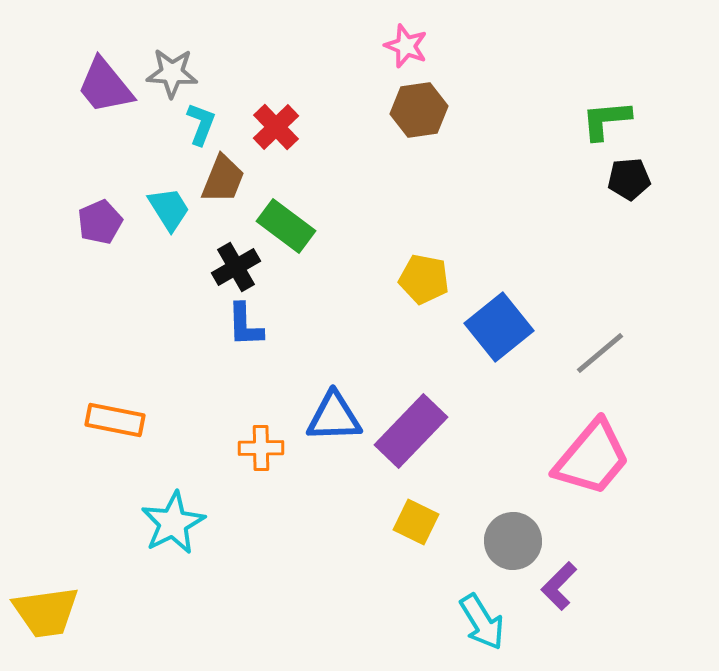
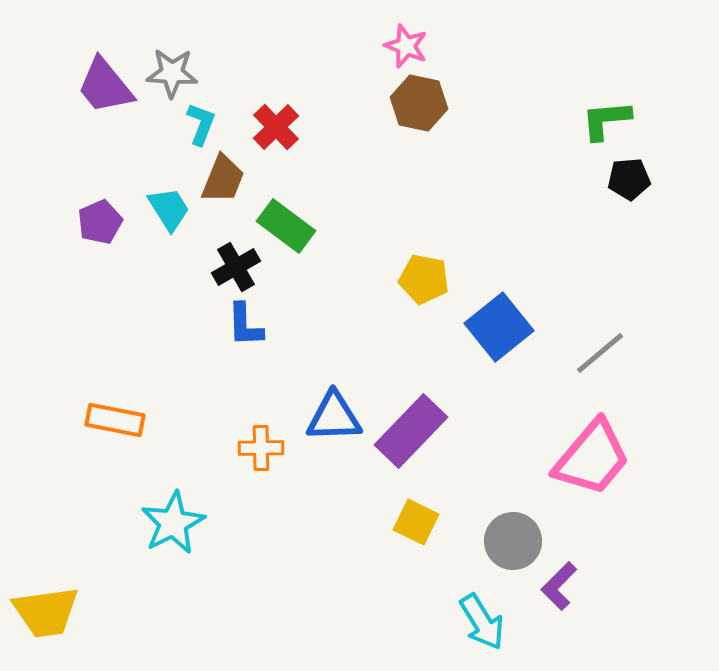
brown hexagon: moved 7 px up; rotated 20 degrees clockwise
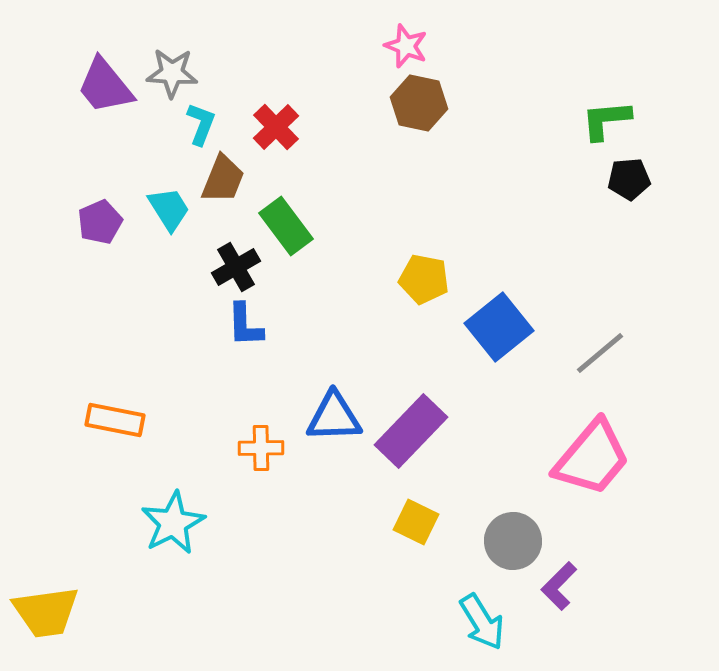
green rectangle: rotated 16 degrees clockwise
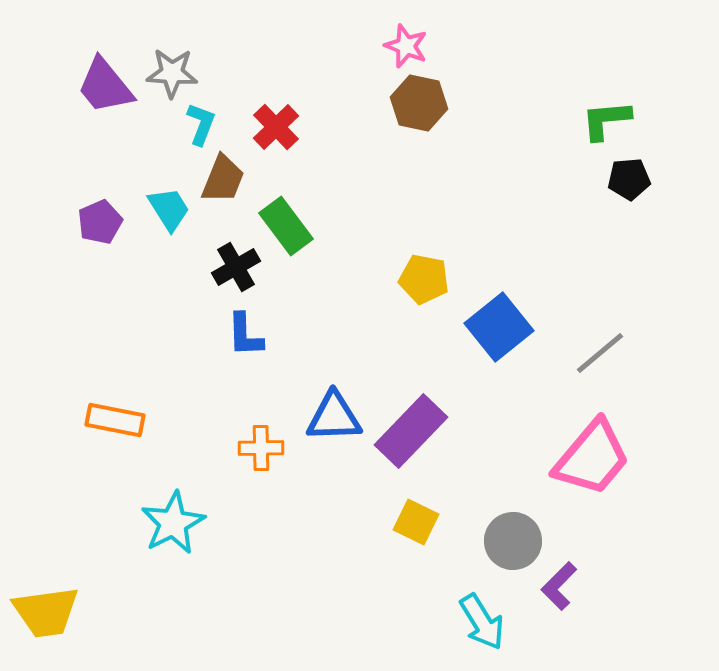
blue L-shape: moved 10 px down
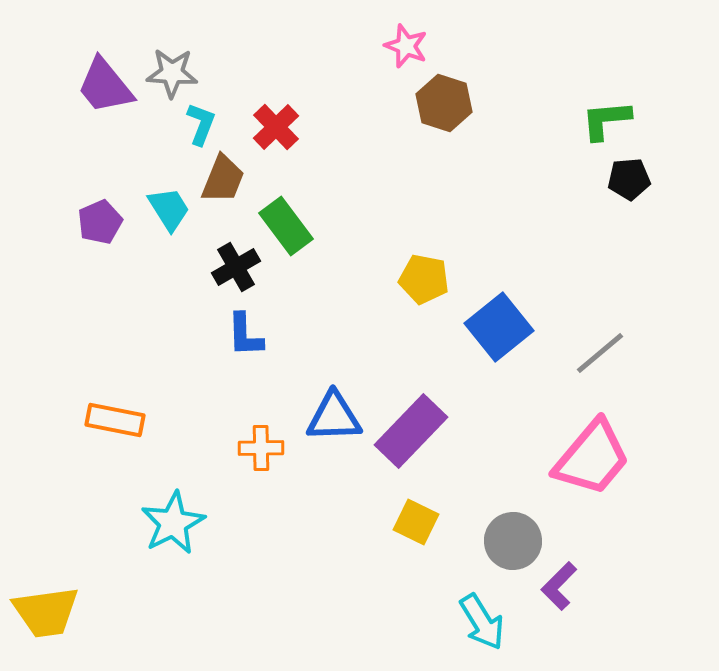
brown hexagon: moved 25 px right; rotated 6 degrees clockwise
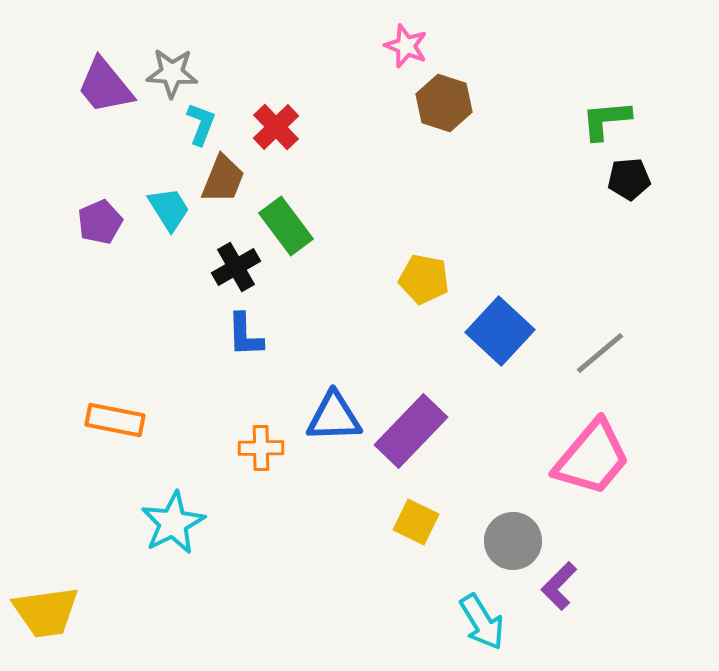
blue square: moved 1 px right, 4 px down; rotated 8 degrees counterclockwise
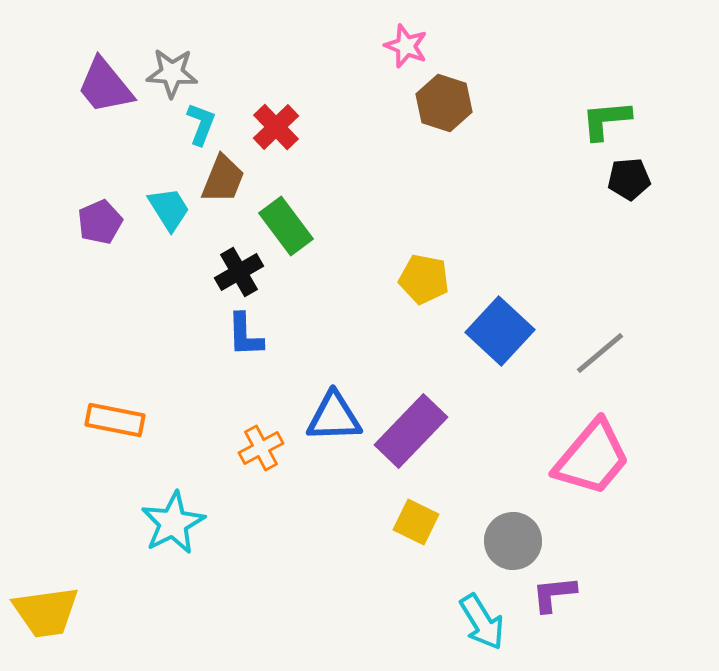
black cross: moved 3 px right, 5 px down
orange cross: rotated 27 degrees counterclockwise
purple L-shape: moved 5 px left, 8 px down; rotated 39 degrees clockwise
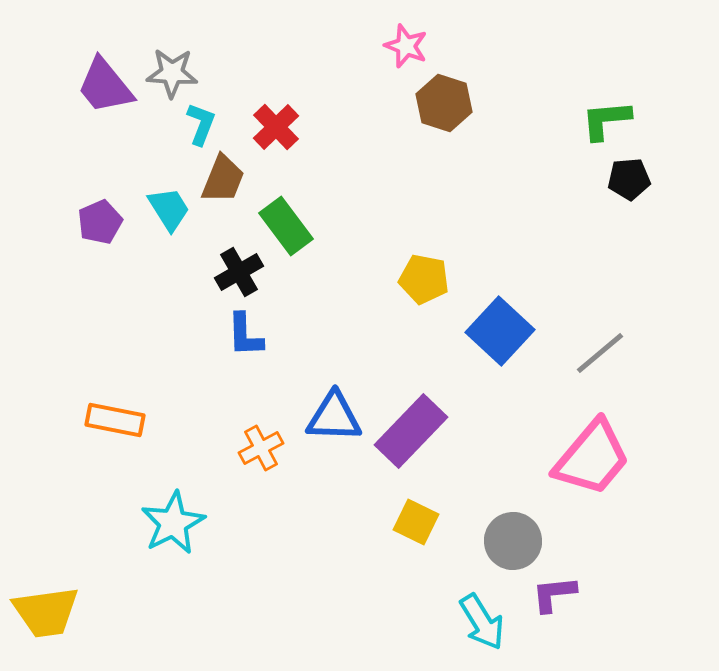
blue triangle: rotated 4 degrees clockwise
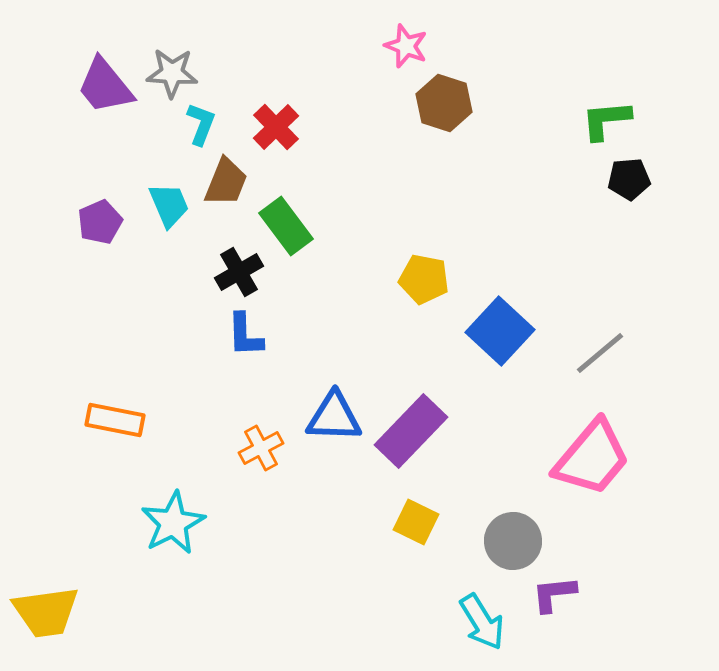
brown trapezoid: moved 3 px right, 3 px down
cyan trapezoid: moved 4 px up; rotated 9 degrees clockwise
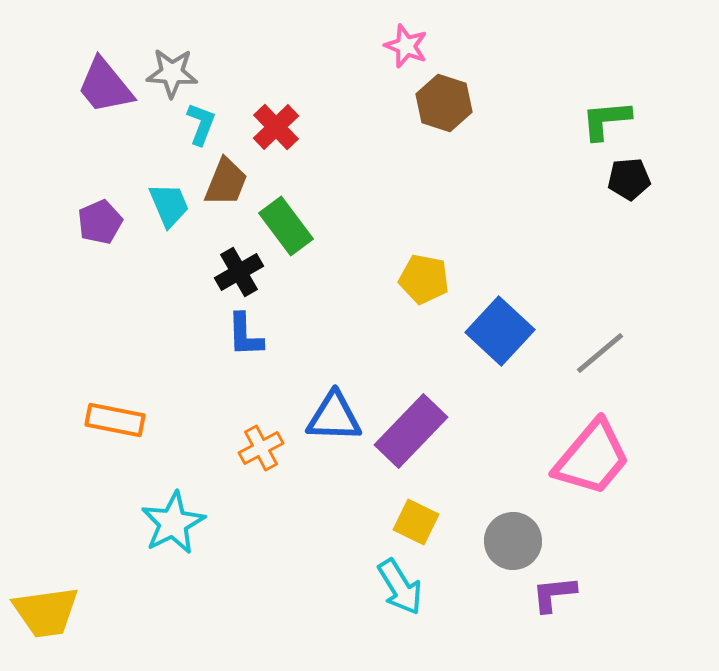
cyan arrow: moved 82 px left, 35 px up
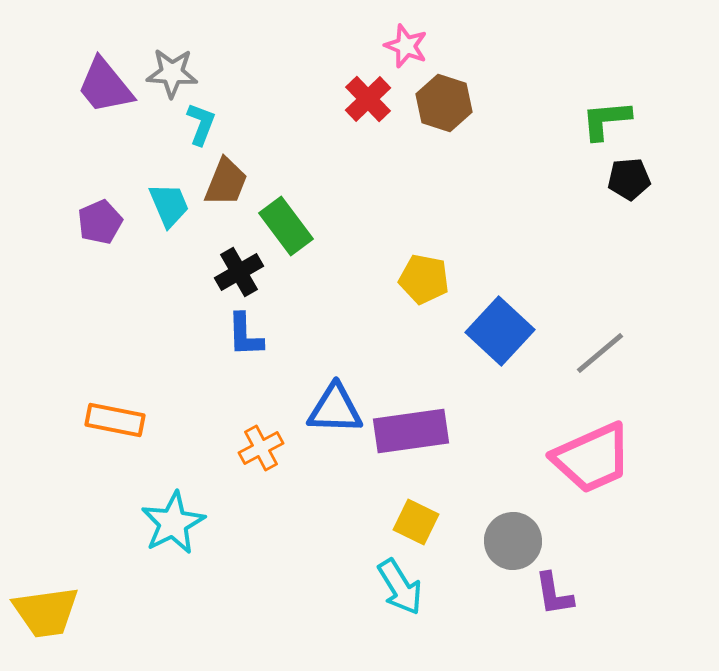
red cross: moved 92 px right, 28 px up
blue triangle: moved 1 px right, 8 px up
purple rectangle: rotated 38 degrees clockwise
pink trapezoid: rotated 26 degrees clockwise
purple L-shape: rotated 93 degrees counterclockwise
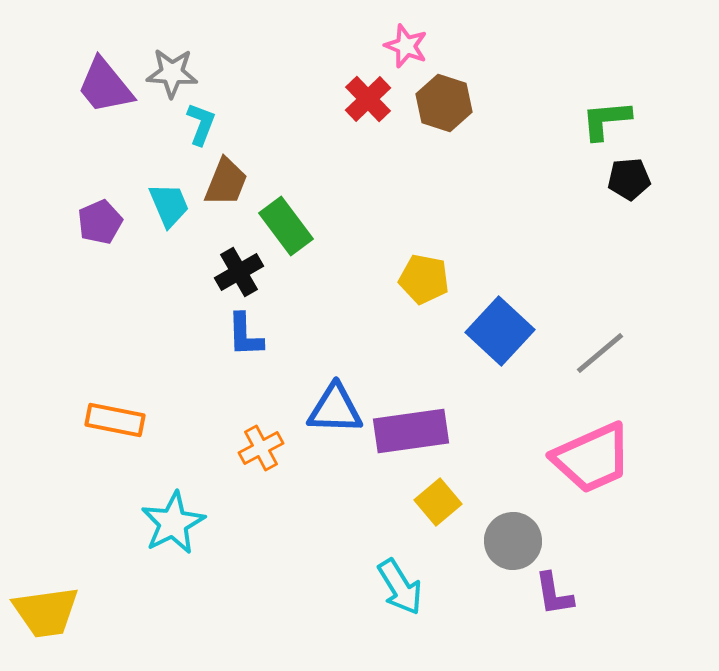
yellow square: moved 22 px right, 20 px up; rotated 24 degrees clockwise
